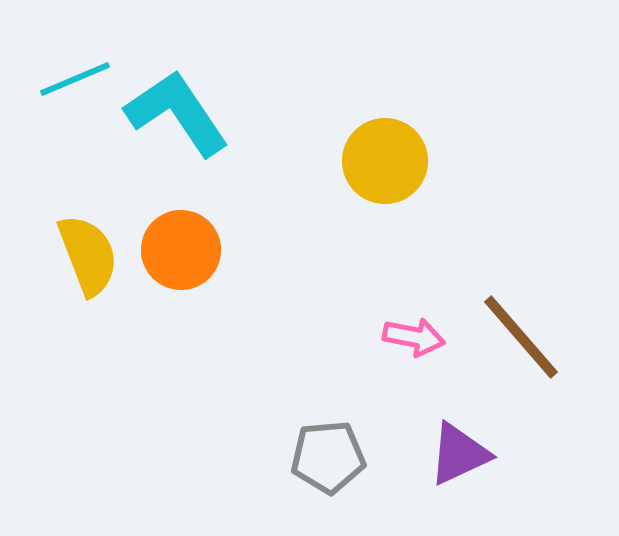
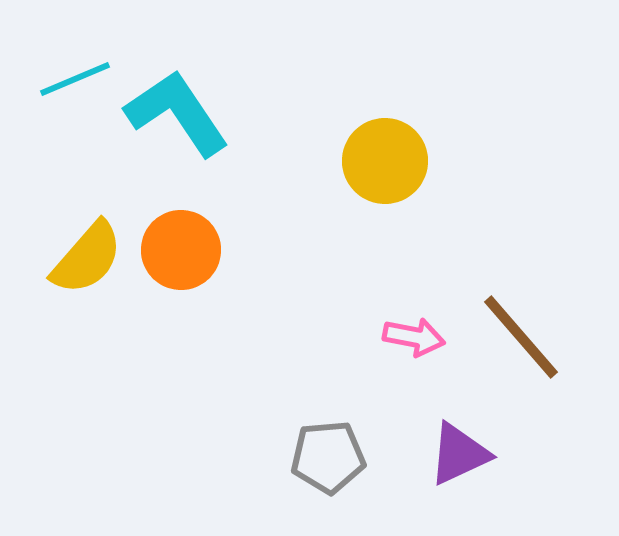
yellow semicircle: moved 1 px left, 3 px down; rotated 62 degrees clockwise
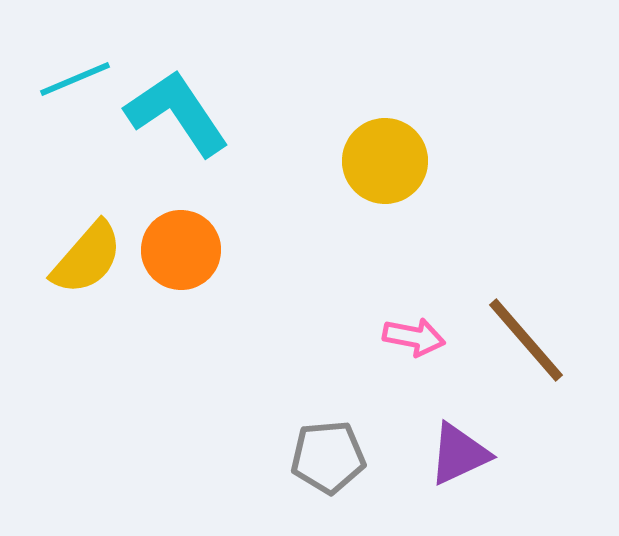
brown line: moved 5 px right, 3 px down
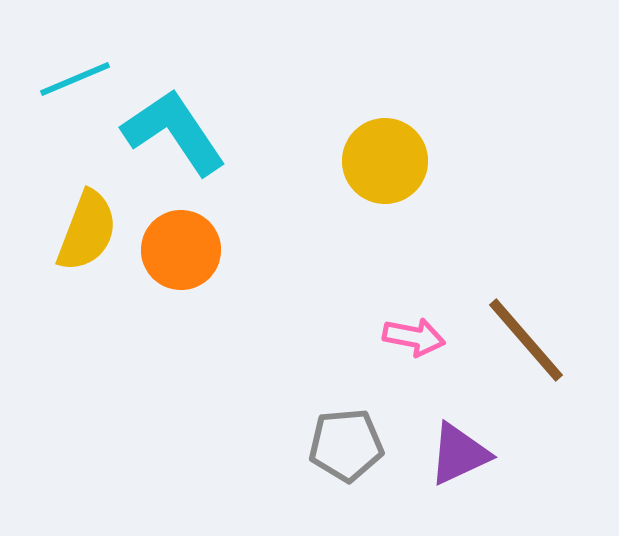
cyan L-shape: moved 3 px left, 19 px down
yellow semicircle: moved 27 px up; rotated 20 degrees counterclockwise
gray pentagon: moved 18 px right, 12 px up
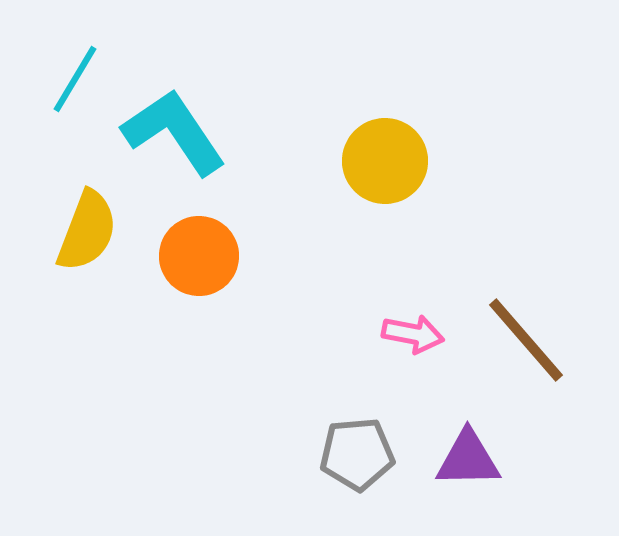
cyan line: rotated 36 degrees counterclockwise
orange circle: moved 18 px right, 6 px down
pink arrow: moved 1 px left, 3 px up
gray pentagon: moved 11 px right, 9 px down
purple triangle: moved 9 px right, 5 px down; rotated 24 degrees clockwise
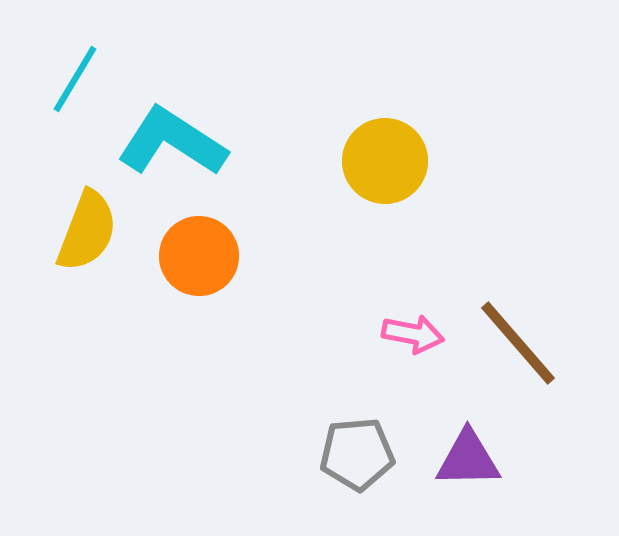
cyan L-shape: moved 2 px left, 10 px down; rotated 23 degrees counterclockwise
brown line: moved 8 px left, 3 px down
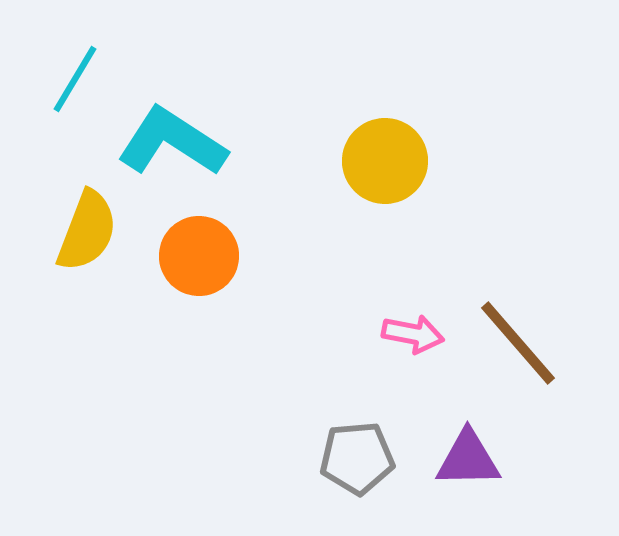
gray pentagon: moved 4 px down
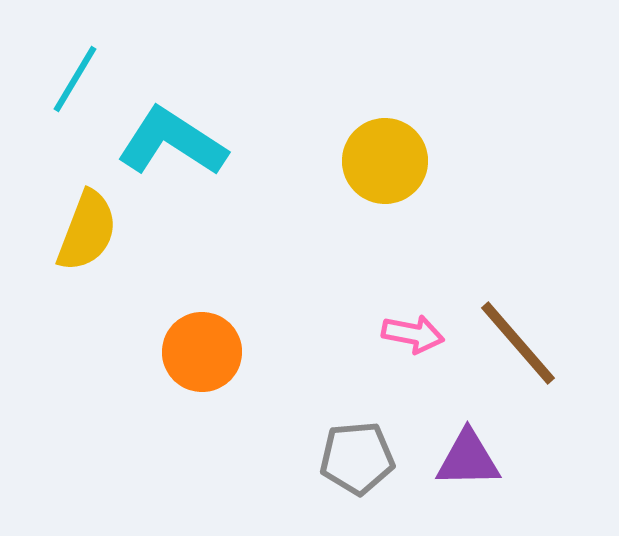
orange circle: moved 3 px right, 96 px down
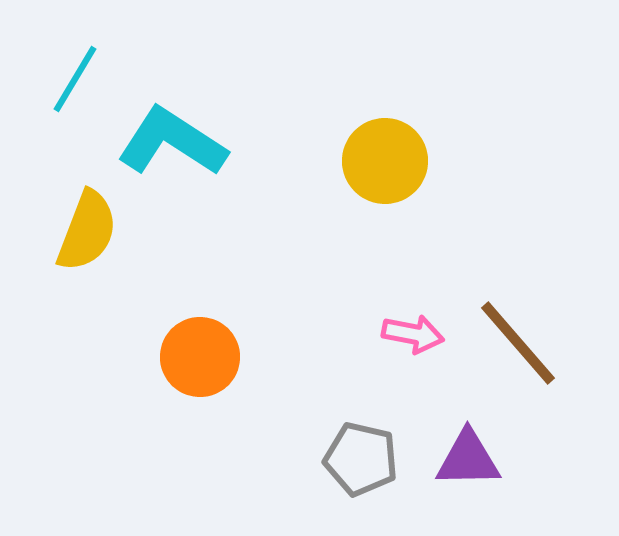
orange circle: moved 2 px left, 5 px down
gray pentagon: moved 4 px right, 1 px down; rotated 18 degrees clockwise
